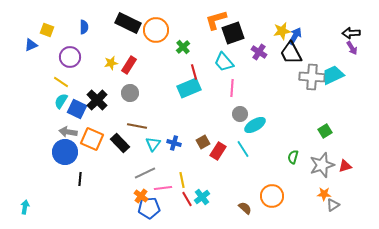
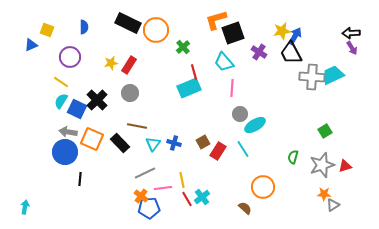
orange circle at (272, 196): moved 9 px left, 9 px up
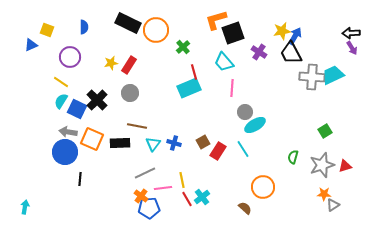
gray circle at (240, 114): moved 5 px right, 2 px up
black rectangle at (120, 143): rotated 48 degrees counterclockwise
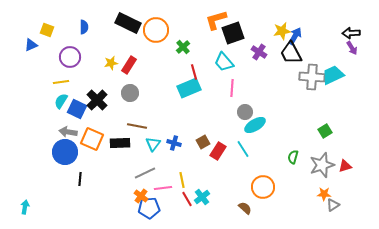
yellow line at (61, 82): rotated 42 degrees counterclockwise
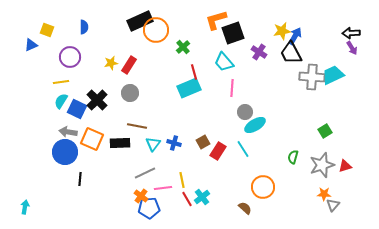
black rectangle at (128, 23): moved 12 px right, 2 px up; rotated 50 degrees counterclockwise
gray triangle at (333, 205): rotated 16 degrees counterclockwise
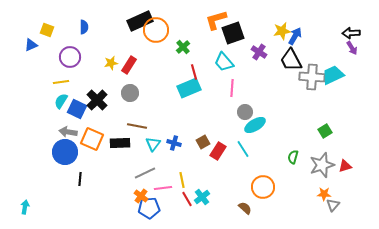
black trapezoid at (291, 53): moved 7 px down
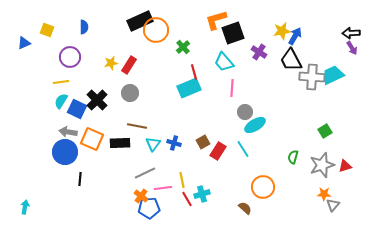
blue triangle at (31, 45): moved 7 px left, 2 px up
cyan cross at (202, 197): moved 3 px up; rotated 21 degrees clockwise
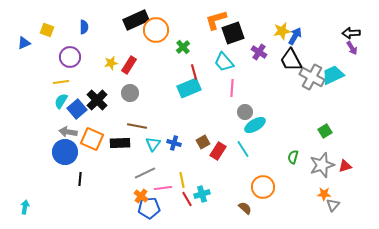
black rectangle at (140, 21): moved 4 px left, 1 px up
gray cross at (312, 77): rotated 25 degrees clockwise
blue square at (77, 109): rotated 24 degrees clockwise
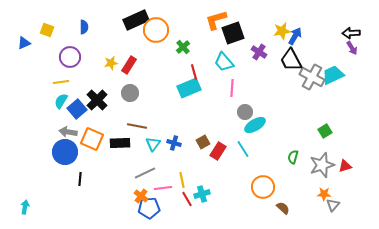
brown semicircle at (245, 208): moved 38 px right
